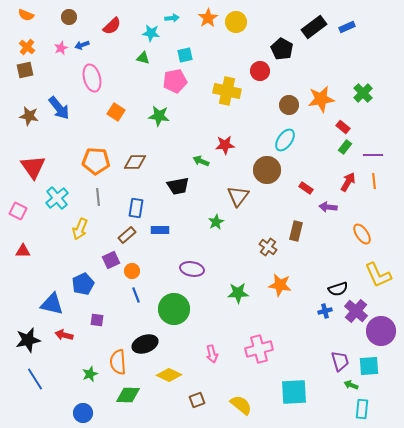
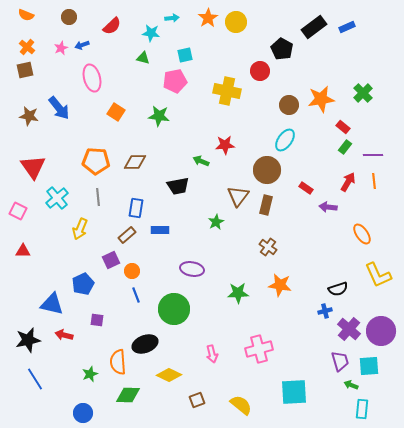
brown rectangle at (296, 231): moved 30 px left, 26 px up
purple cross at (356, 311): moved 7 px left, 18 px down
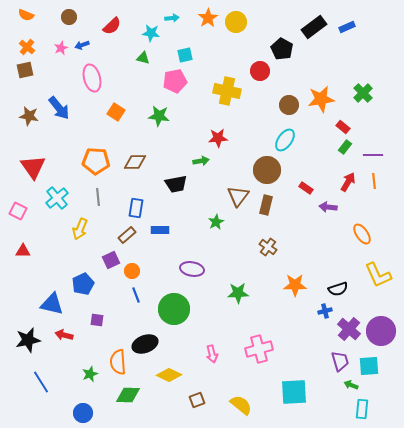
red star at (225, 145): moved 7 px left, 7 px up
green arrow at (201, 161): rotated 147 degrees clockwise
black trapezoid at (178, 186): moved 2 px left, 2 px up
orange star at (280, 285): moved 15 px right; rotated 10 degrees counterclockwise
blue line at (35, 379): moved 6 px right, 3 px down
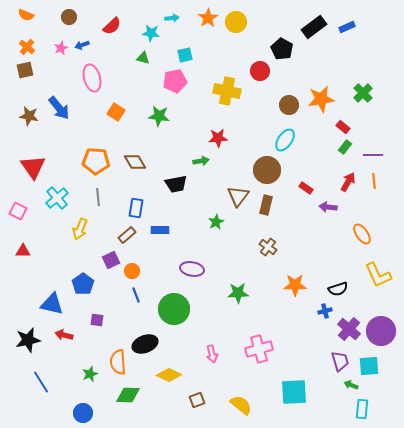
brown diamond at (135, 162): rotated 60 degrees clockwise
blue pentagon at (83, 284): rotated 10 degrees counterclockwise
